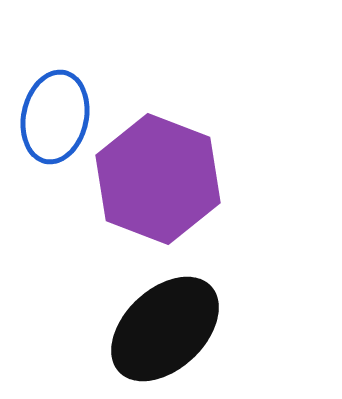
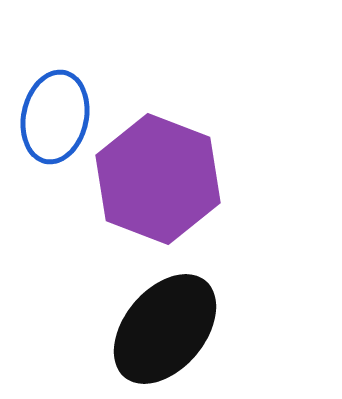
black ellipse: rotated 7 degrees counterclockwise
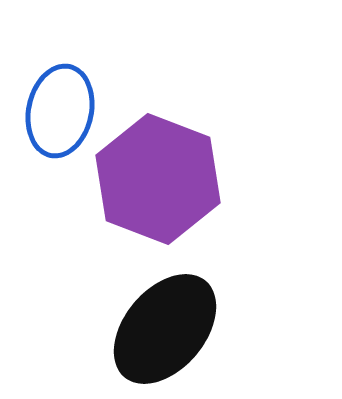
blue ellipse: moved 5 px right, 6 px up
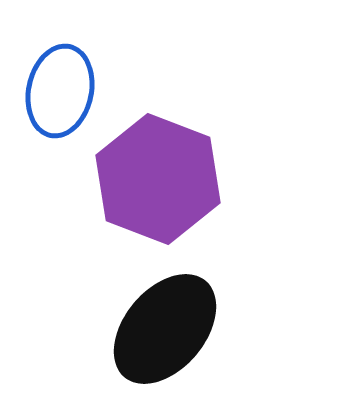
blue ellipse: moved 20 px up
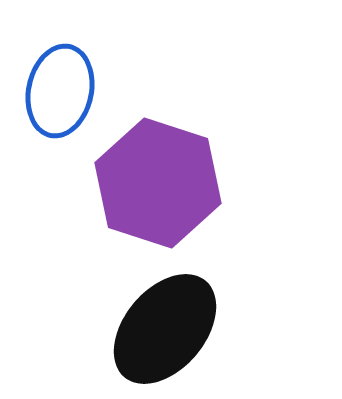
purple hexagon: moved 4 px down; rotated 3 degrees counterclockwise
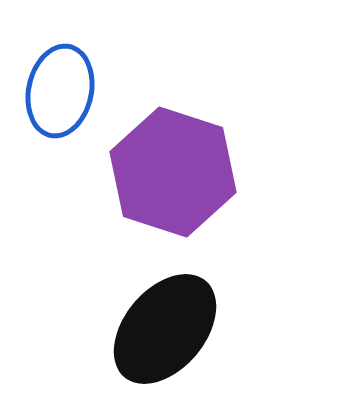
purple hexagon: moved 15 px right, 11 px up
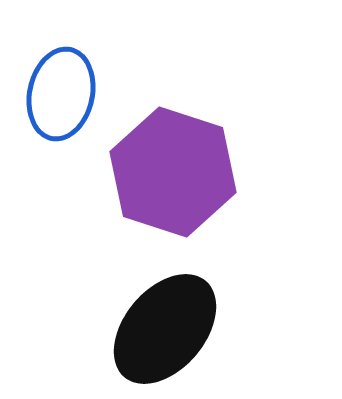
blue ellipse: moved 1 px right, 3 px down
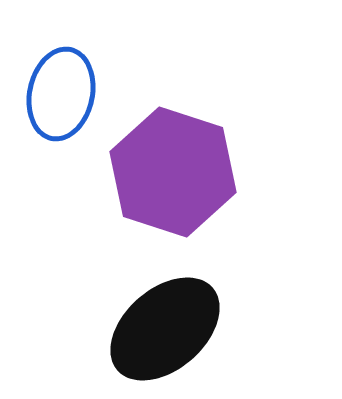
black ellipse: rotated 9 degrees clockwise
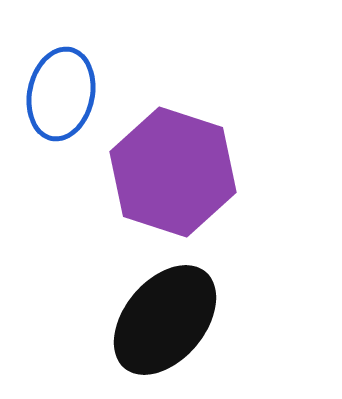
black ellipse: moved 9 px up; rotated 9 degrees counterclockwise
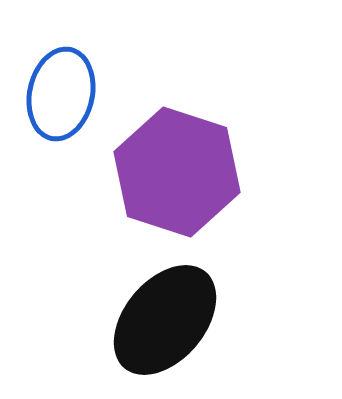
purple hexagon: moved 4 px right
